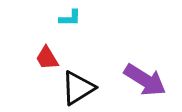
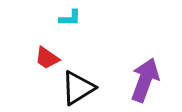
red trapezoid: rotated 24 degrees counterclockwise
purple arrow: rotated 102 degrees counterclockwise
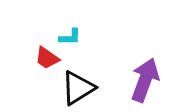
cyan L-shape: moved 19 px down
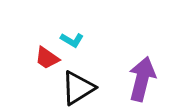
cyan L-shape: moved 2 px right, 3 px down; rotated 30 degrees clockwise
purple arrow: moved 3 px left, 1 px up; rotated 6 degrees counterclockwise
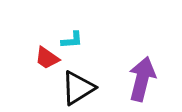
cyan L-shape: rotated 35 degrees counterclockwise
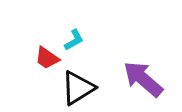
cyan L-shape: moved 2 px right; rotated 25 degrees counterclockwise
purple arrow: moved 1 px right; rotated 63 degrees counterclockwise
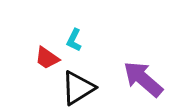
cyan L-shape: rotated 145 degrees clockwise
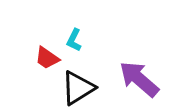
purple arrow: moved 4 px left
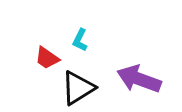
cyan L-shape: moved 6 px right
purple arrow: rotated 21 degrees counterclockwise
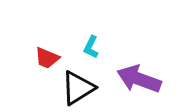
cyan L-shape: moved 11 px right, 7 px down
red trapezoid: rotated 12 degrees counterclockwise
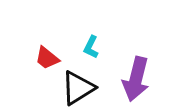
red trapezoid: rotated 16 degrees clockwise
purple arrow: moved 3 px left; rotated 96 degrees counterclockwise
